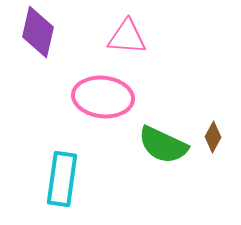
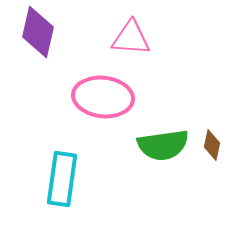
pink triangle: moved 4 px right, 1 px down
brown diamond: moved 1 px left, 8 px down; rotated 16 degrees counterclockwise
green semicircle: rotated 33 degrees counterclockwise
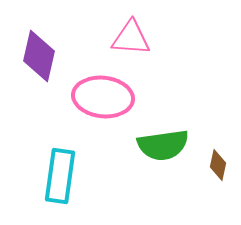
purple diamond: moved 1 px right, 24 px down
brown diamond: moved 6 px right, 20 px down
cyan rectangle: moved 2 px left, 3 px up
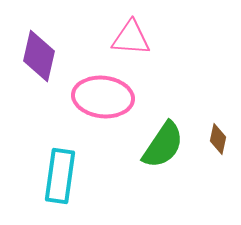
green semicircle: rotated 48 degrees counterclockwise
brown diamond: moved 26 px up
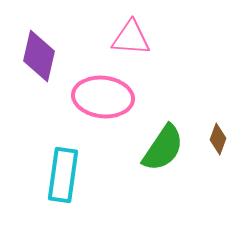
brown diamond: rotated 8 degrees clockwise
green semicircle: moved 3 px down
cyan rectangle: moved 3 px right, 1 px up
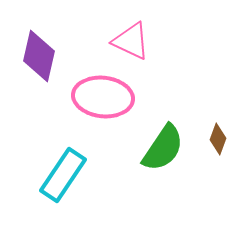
pink triangle: moved 3 px down; rotated 21 degrees clockwise
cyan rectangle: rotated 26 degrees clockwise
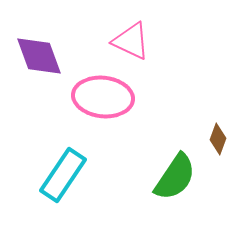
purple diamond: rotated 33 degrees counterclockwise
green semicircle: moved 12 px right, 29 px down
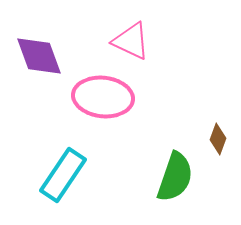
green semicircle: rotated 15 degrees counterclockwise
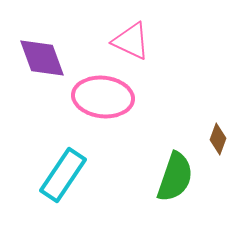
purple diamond: moved 3 px right, 2 px down
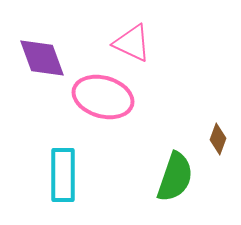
pink triangle: moved 1 px right, 2 px down
pink ellipse: rotated 10 degrees clockwise
cyan rectangle: rotated 34 degrees counterclockwise
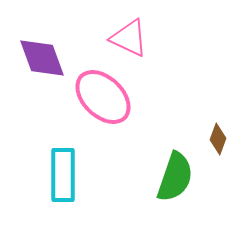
pink triangle: moved 3 px left, 5 px up
pink ellipse: rotated 28 degrees clockwise
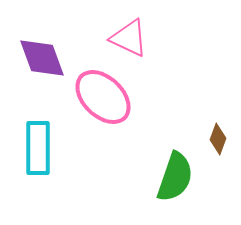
cyan rectangle: moved 25 px left, 27 px up
